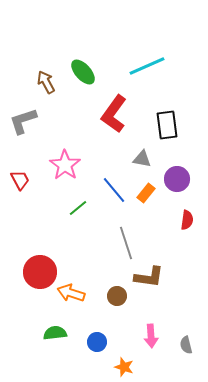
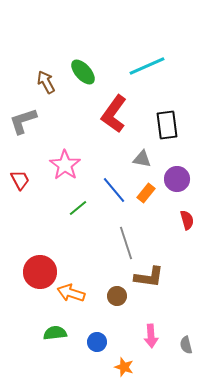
red semicircle: rotated 24 degrees counterclockwise
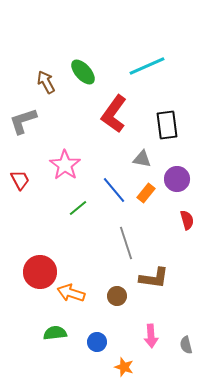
brown L-shape: moved 5 px right, 1 px down
